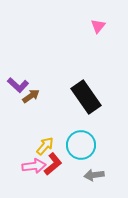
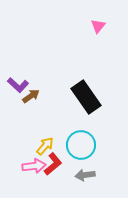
gray arrow: moved 9 px left
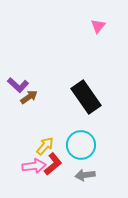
brown arrow: moved 2 px left, 1 px down
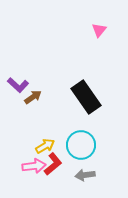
pink triangle: moved 1 px right, 4 px down
brown arrow: moved 4 px right
yellow arrow: rotated 18 degrees clockwise
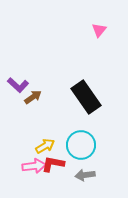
red L-shape: rotated 130 degrees counterclockwise
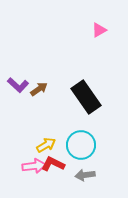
pink triangle: rotated 21 degrees clockwise
brown arrow: moved 6 px right, 8 px up
yellow arrow: moved 1 px right, 1 px up
red L-shape: rotated 15 degrees clockwise
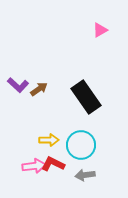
pink triangle: moved 1 px right
yellow arrow: moved 3 px right, 5 px up; rotated 30 degrees clockwise
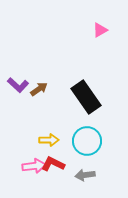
cyan circle: moved 6 px right, 4 px up
